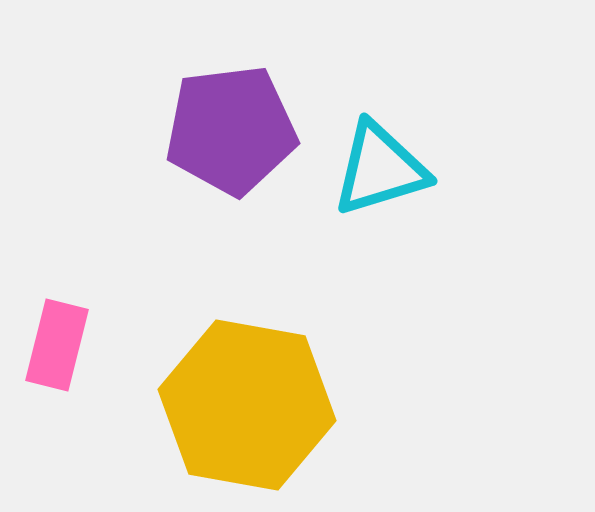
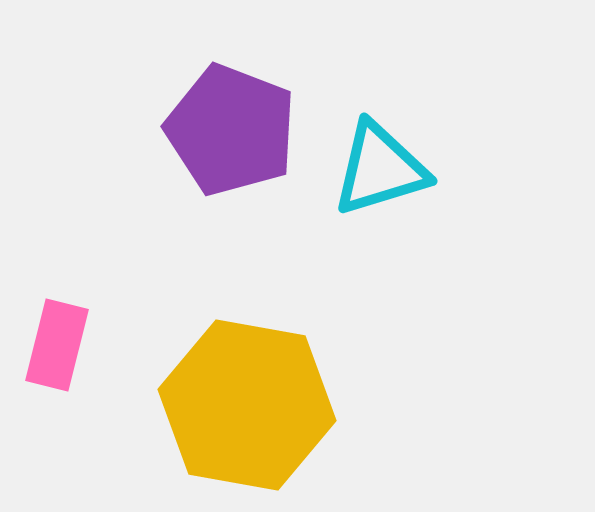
purple pentagon: rotated 28 degrees clockwise
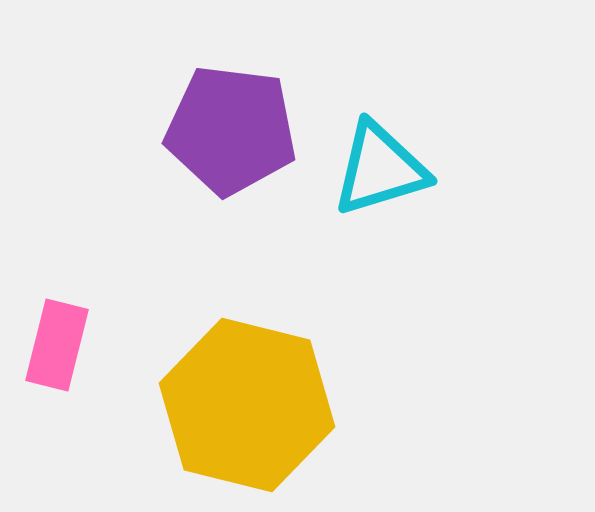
purple pentagon: rotated 14 degrees counterclockwise
yellow hexagon: rotated 4 degrees clockwise
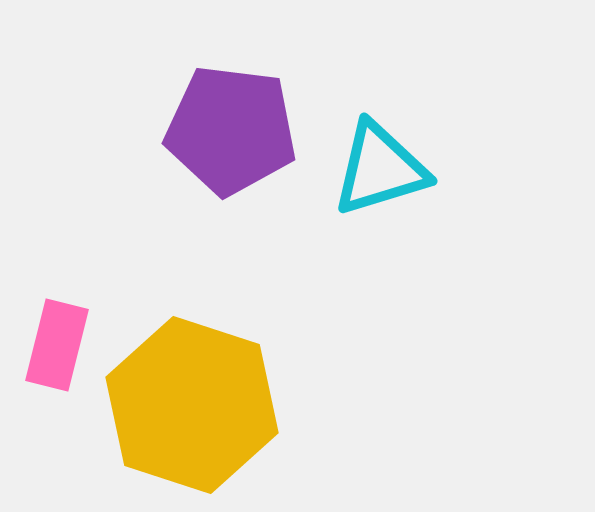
yellow hexagon: moved 55 px left; rotated 4 degrees clockwise
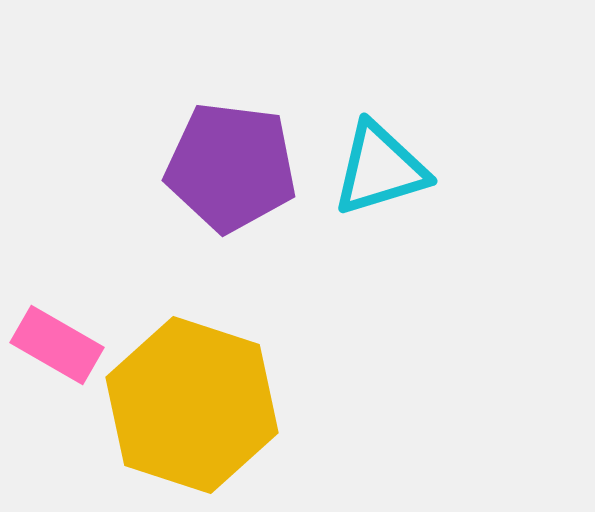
purple pentagon: moved 37 px down
pink rectangle: rotated 74 degrees counterclockwise
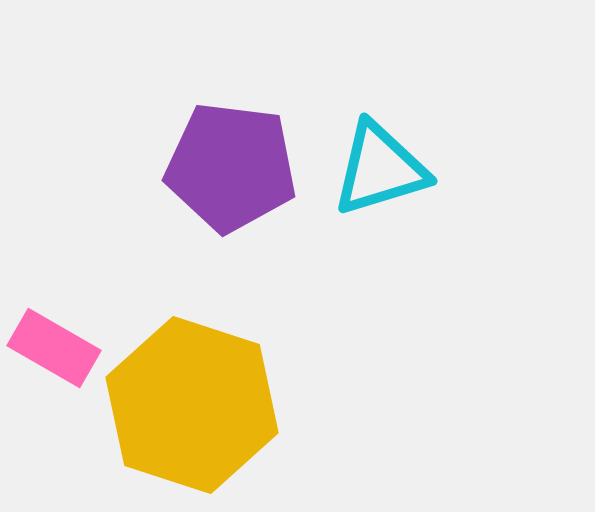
pink rectangle: moved 3 px left, 3 px down
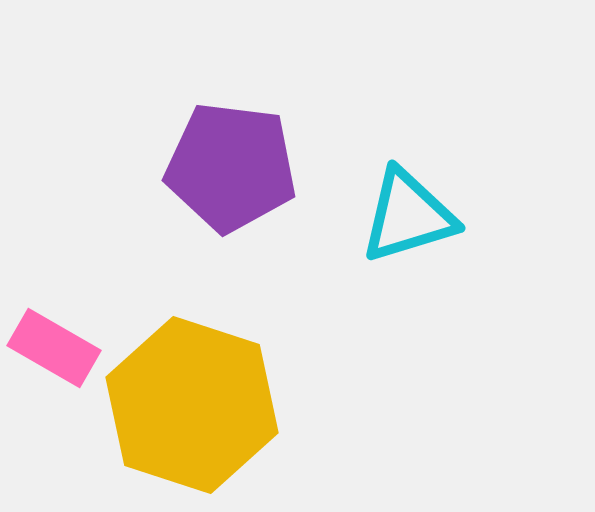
cyan triangle: moved 28 px right, 47 px down
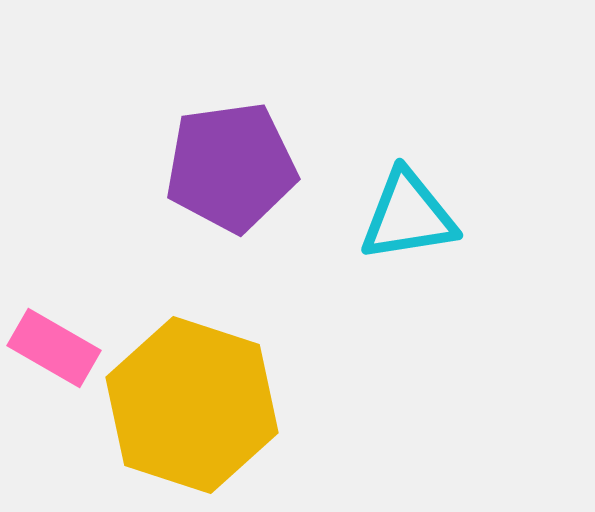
purple pentagon: rotated 15 degrees counterclockwise
cyan triangle: rotated 8 degrees clockwise
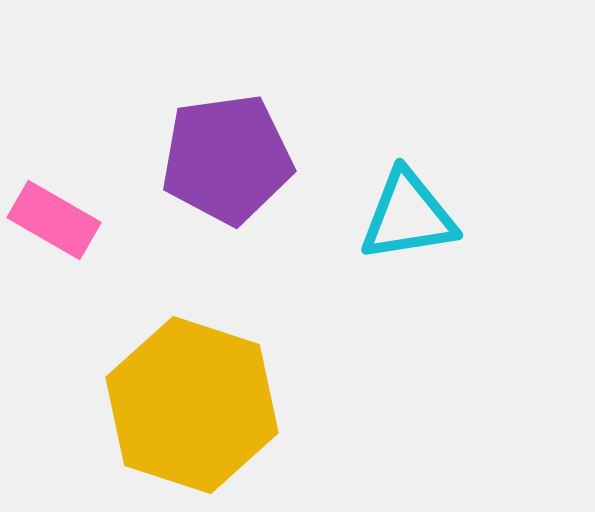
purple pentagon: moved 4 px left, 8 px up
pink rectangle: moved 128 px up
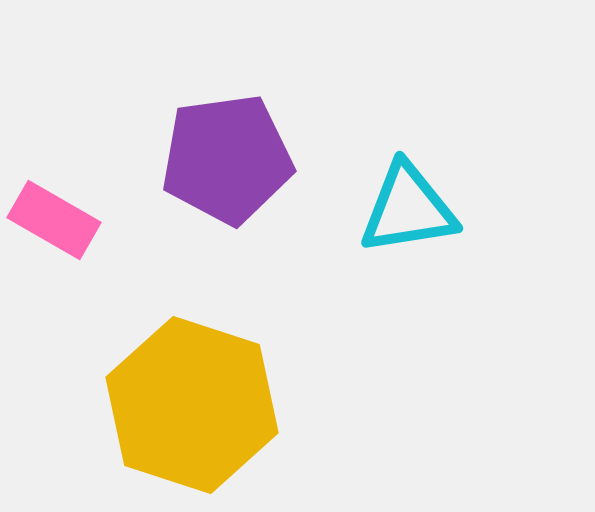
cyan triangle: moved 7 px up
